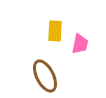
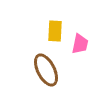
brown ellipse: moved 1 px right, 6 px up
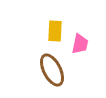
brown ellipse: moved 6 px right
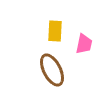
pink trapezoid: moved 4 px right
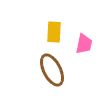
yellow rectangle: moved 1 px left, 1 px down
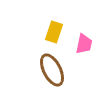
yellow rectangle: rotated 15 degrees clockwise
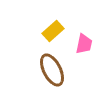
yellow rectangle: moved 1 px left, 1 px up; rotated 30 degrees clockwise
